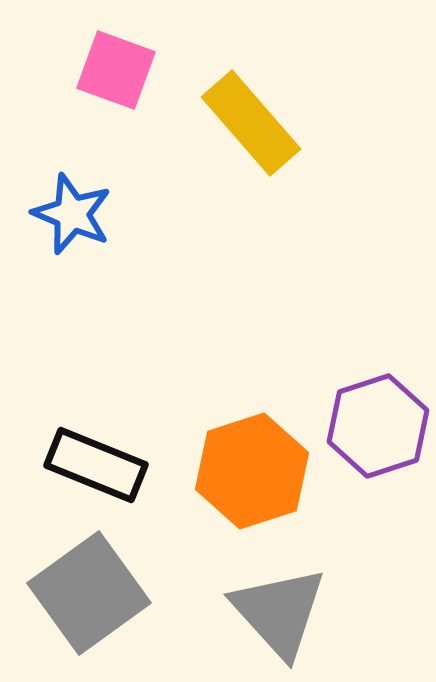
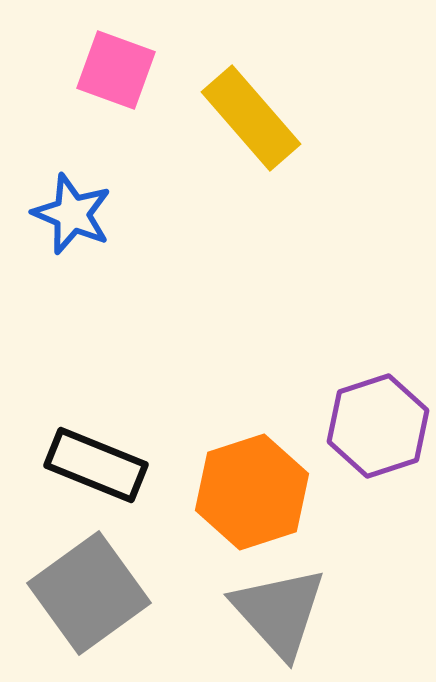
yellow rectangle: moved 5 px up
orange hexagon: moved 21 px down
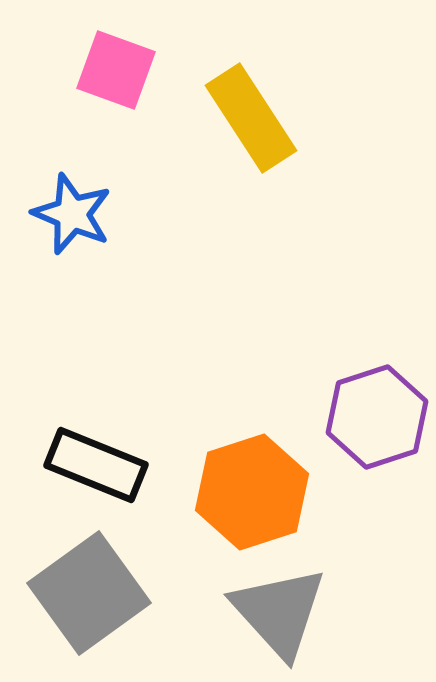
yellow rectangle: rotated 8 degrees clockwise
purple hexagon: moved 1 px left, 9 px up
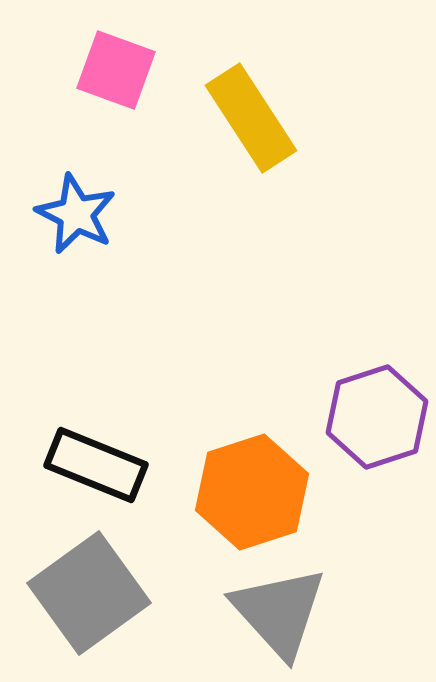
blue star: moved 4 px right; rotated 4 degrees clockwise
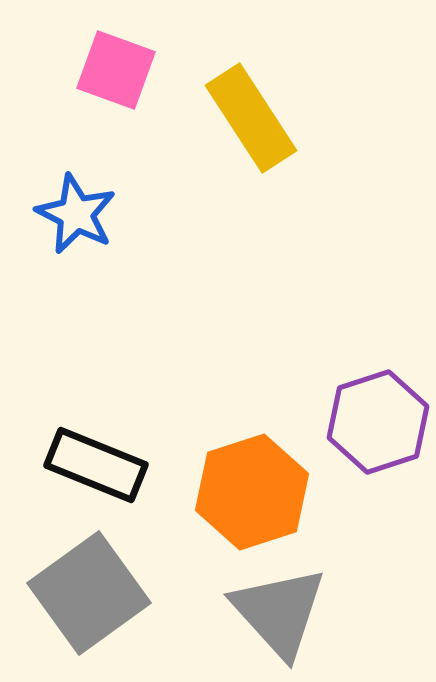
purple hexagon: moved 1 px right, 5 px down
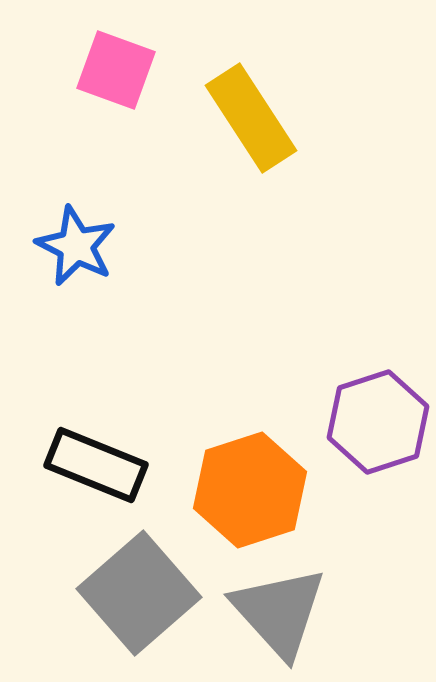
blue star: moved 32 px down
orange hexagon: moved 2 px left, 2 px up
gray square: moved 50 px right; rotated 5 degrees counterclockwise
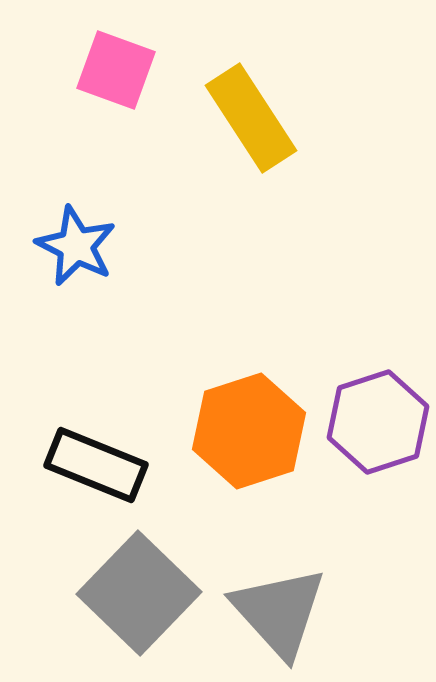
orange hexagon: moved 1 px left, 59 px up
gray square: rotated 5 degrees counterclockwise
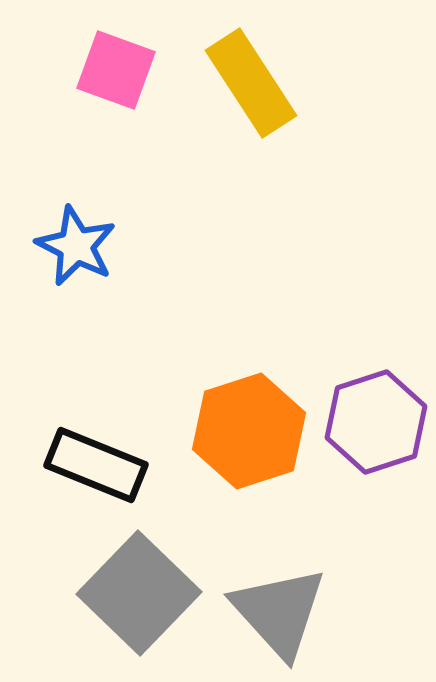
yellow rectangle: moved 35 px up
purple hexagon: moved 2 px left
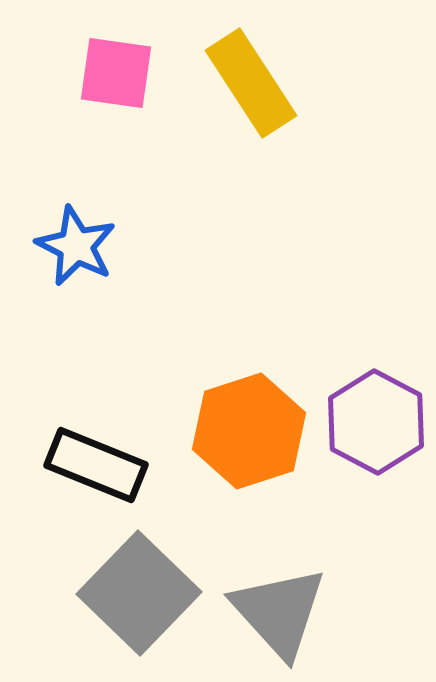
pink square: moved 3 px down; rotated 12 degrees counterclockwise
purple hexagon: rotated 14 degrees counterclockwise
